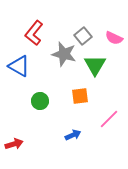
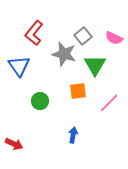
blue triangle: rotated 25 degrees clockwise
orange square: moved 2 px left, 5 px up
pink line: moved 16 px up
blue arrow: rotated 56 degrees counterclockwise
red arrow: rotated 42 degrees clockwise
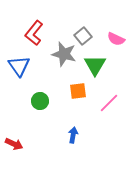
pink semicircle: moved 2 px right, 1 px down
